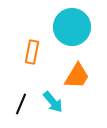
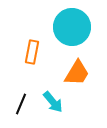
orange trapezoid: moved 3 px up
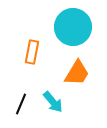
cyan circle: moved 1 px right
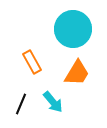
cyan circle: moved 2 px down
orange rectangle: moved 10 px down; rotated 40 degrees counterclockwise
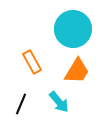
orange trapezoid: moved 2 px up
cyan arrow: moved 6 px right
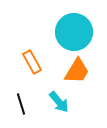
cyan circle: moved 1 px right, 3 px down
black line: rotated 40 degrees counterclockwise
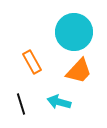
orange trapezoid: moved 2 px right; rotated 12 degrees clockwise
cyan arrow: rotated 145 degrees clockwise
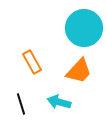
cyan circle: moved 10 px right, 4 px up
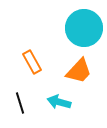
black line: moved 1 px left, 1 px up
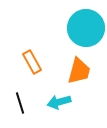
cyan circle: moved 2 px right
orange trapezoid: rotated 28 degrees counterclockwise
cyan arrow: rotated 30 degrees counterclockwise
